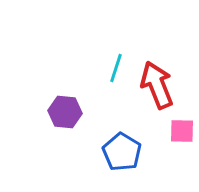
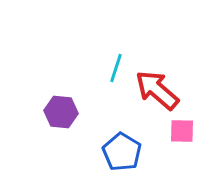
red arrow: moved 5 px down; rotated 27 degrees counterclockwise
purple hexagon: moved 4 px left
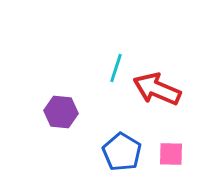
red arrow: moved 1 px up; rotated 18 degrees counterclockwise
pink square: moved 11 px left, 23 px down
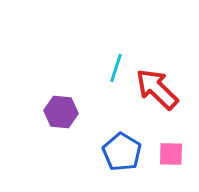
red arrow: rotated 21 degrees clockwise
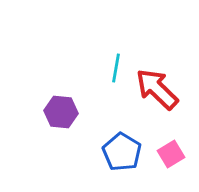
cyan line: rotated 8 degrees counterclockwise
pink square: rotated 32 degrees counterclockwise
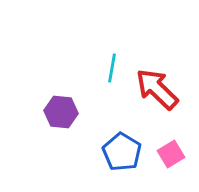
cyan line: moved 4 px left
